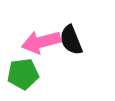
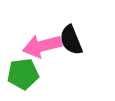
pink arrow: moved 1 px right, 4 px down
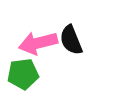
pink arrow: moved 4 px left, 3 px up
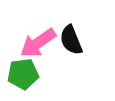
pink arrow: rotated 21 degrees counterclockwise
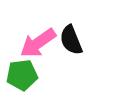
green pentagon: moved 1 px left, 1 px down
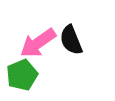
green pentagon: rotated 16 degrees counterclockwise
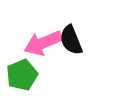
pink arrow: moved 5 px right; rotated 12 degrees clockwise
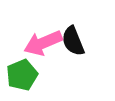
black semicircle: moved 2 px right, 1 px down
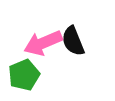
green pentagon: moved 2 px right
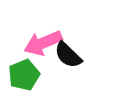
black semicircle: moved 5 px left, 14 px down; rotated 24 degrees counterclockwise
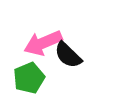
green pentagon: moved 5 px right, 3 px down
